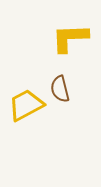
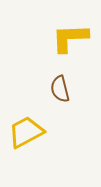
yellow trapezoid: moved 27 px down
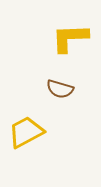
brown semicircle: rotated 60 degrees counterclockwise
